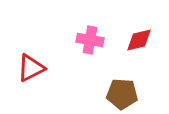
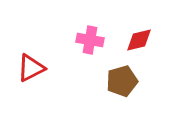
brown pentagon: moved 13 px up; rotated 20 degrees counterclockwise
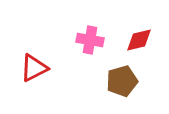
red triangle: moved 3 px right
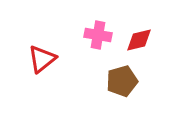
pink cross: moved 8 px right, 5 px up
red triangle: moved 8 px right, 9 px up; rotated 12 degrees counterclockwise
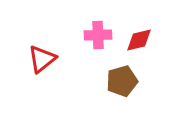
pink cross: rotated 12 degrees counterclockwise
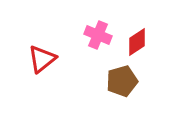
pink cross: rotated 24 degrees clockwise
red diamond: moved 2 px left, 2 px down; rotated 20 degrees counterclockwise
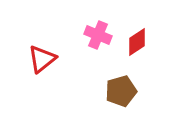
brown pentagon: moved 1 px left, 10 px down
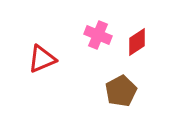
red triangle: rotated 16 degrees clockwise
brown pentagon: rotated 12 degrees counterclockwise
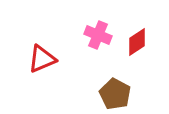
brown pentagon: moved 6 px left, 3 px down; rotated 16 degrees counterclockwise
